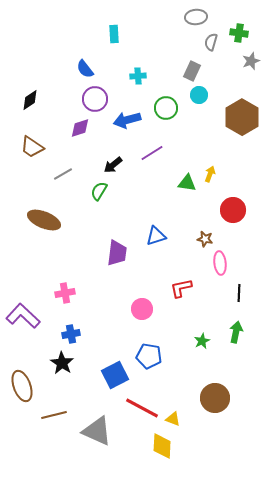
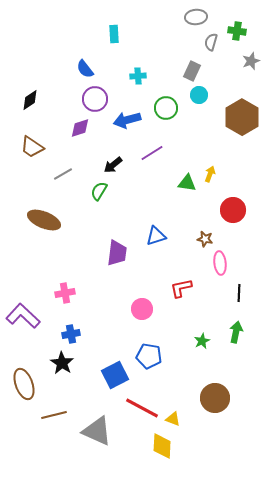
green cross at (239, 33): moved 2 px left, 2 px up
brown ellipse at (22, 386): moved 2 px right, 2 px up
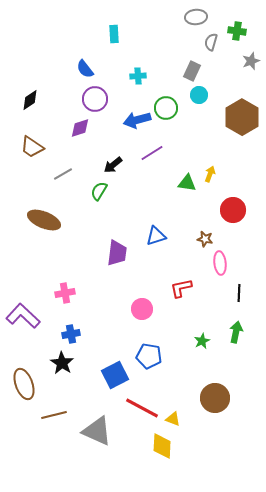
blue arrow at (127, 120): moved 10 px right
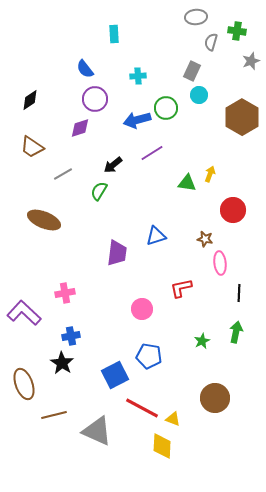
purple L-shape at (23, 316): moved 1 px right, 3 px up
blue cross at (71, 334): moved 2 px down
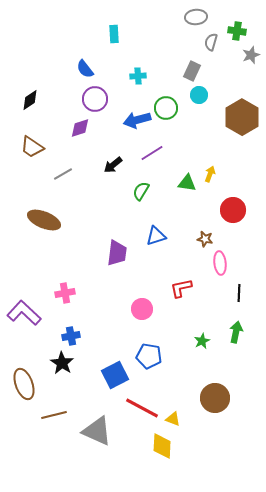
gray star at (251, 61): moved 6 px up
green semicircle at (99, 191): moved 42 px right
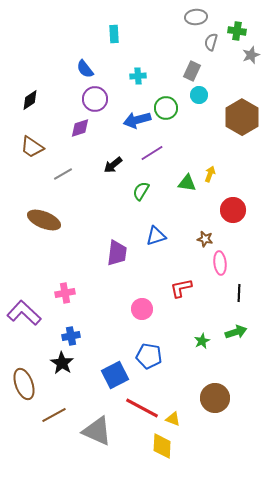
green arrow at (236, 332): rotated 60 degrees clockwise
brown line at (54, 415): rotated 15 degrees counterclockwise
